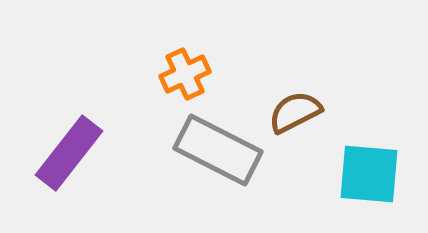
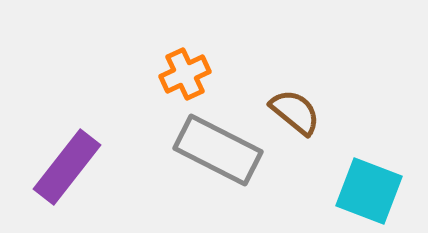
brown semicircle: rotated 66 degrees clockwise
purple rectangle: moved 2 px left, 14 px down
cyan square: moved 17 px down; rotated 16 degrees clockwise
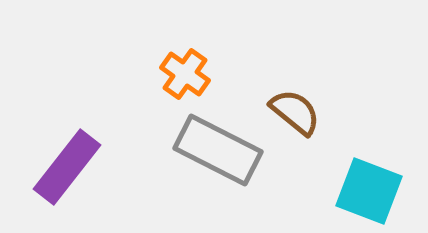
orange cross: rotated 30 degrees counterclockwise
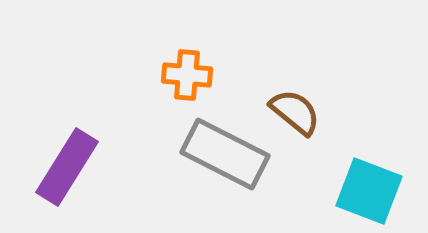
orange cross: moved 2 px right, 1 px down; rotated 30 degrees counterclockwise
gray rectangle: moved 7 px right, 4 px down
purple rectangle: rotated 6 degrees counterclockwise
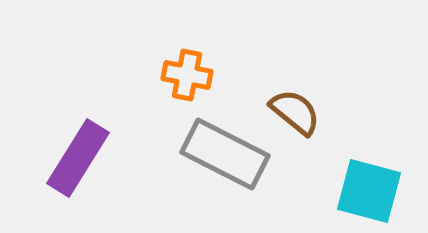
orange cross: rotated 6 degrees clockwise
purple rectangle: moved 11 px right, 9 px up
cyan square: rotated 6 degrees counterclockwise
